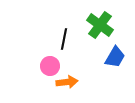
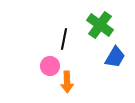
orange arrow: rotated 95 degrees clockwise
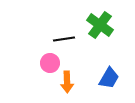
black line: rotated 70 degrees clockwise
blue trapezoid: moved 6 px left, 21 px down
pink circle: moved 3 px up
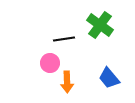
blue trapezoid: rotated 110 degrees clockwise
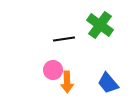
pink circle: moved 3 px right, 7 px down
blue trapezoid: moved 1 px left, 5 px down
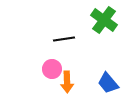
green cross: moved 4 px right, 5 px up
pink circle: moved 1 px left, 1 px up
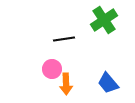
green cross: rotated 20 degrees clockwise
orange arrow: moved 1 px left, 2 px down
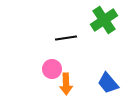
black line: moved 2 px right, 1 px up
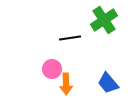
black line: moved 4 px right
